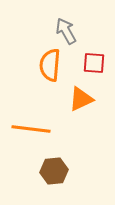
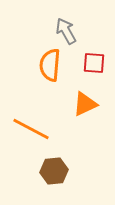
orange triangle: moved 4 px right, 5 px down
orange line: rotated 21 degrees clockwise
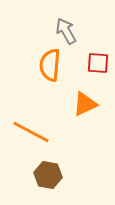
red square: moved 4 px right
orange line: moved 3 px down
brown hexagon: moved 6 px left, 4 px down; rotated 16 degrees clockwise
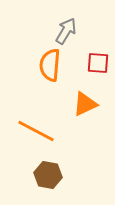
gray arrow: rotated 60 degrees clockwise
orange line: moved 5 px right, 1 px up
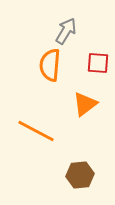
orange triangle: rotated 12 degrees counterclockwise
brown hexagon: moved 32 px right; rotated 16 degrees counterclockwise
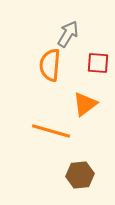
gray arrow: moved 2 px right, 3 px down
orange line: moved 15 px right; rotated 12 degrees counterclockwise
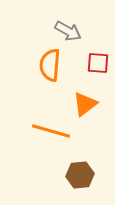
gray arrow: moved 3 px up; rotated 88 degrees clockwise
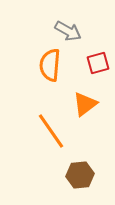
red square: rotated 20 degrees counterclockwise
orange line: rotated 39 degrees clockwise
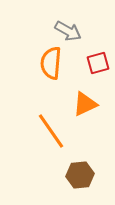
orange semicircle: moved 1 px right, 2 px up
orange triangle: rotated 12 degrees clockwise
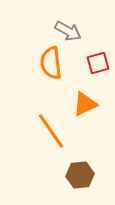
orange semicircle: rotated 12 degrees counterclockwise
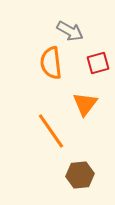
gray arrow: moved 2 px right
orange triangle: rotated 28 degrees counterclockwise
